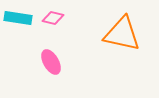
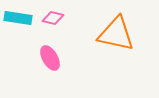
orange triangle: moved 6 px left
pink ellipse: moved 1 px left, 4 px up
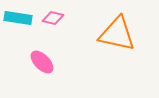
orange triangle: moved 1 px right
pink ellipse: moved 8 px left, 4 px down; rotated 15 degrees counterclockwise
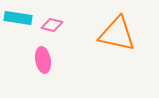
pink diamond: moved 1 px left, 7 px down
pink ellipse: moved 1 px right, 2 px up; rotated 35 degrees clockwise
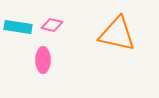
cyan rectangle: moved 9 px down
pink ellipse: rotated 10 degrees clockwise
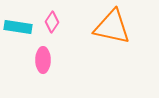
pink diamond: moved 3 px up; rotated 70 degrees counterclockwise
orange triangle: moved 5 px left, 7 px up
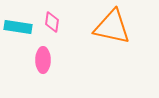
pink diamond: rotated 25 degrees counterclockwise
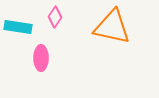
pink diamond: moved 3 px right, 5 px up; rotated 25 degrees clockwise
pink ellipse: moved 2 px left, 2 px up
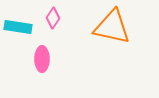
pink diamond: moved 2 px left, 1 px down
pink ellipse: moved 1 px right, 1 px down
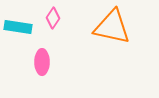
pink ellipse: moved 3 px down
